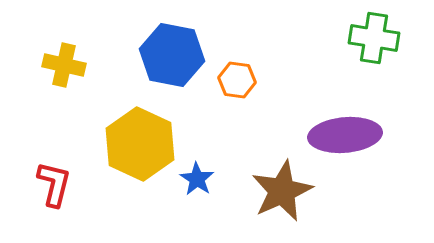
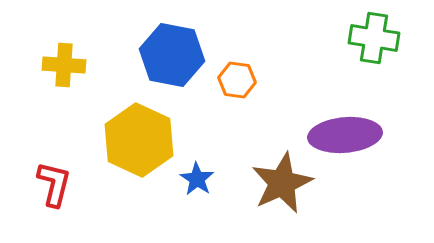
yellow cross: rotated 9 degrees counterclockwise
yellow hexagon: moved 1 px left, 4 px up
brown star: moved 8 px up
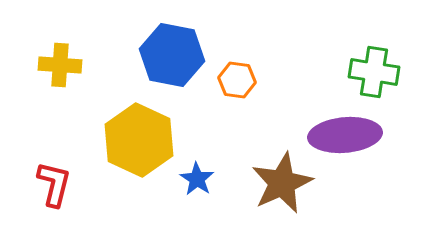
green cross: moved 34 px down
yellow cross: moved 4 px left
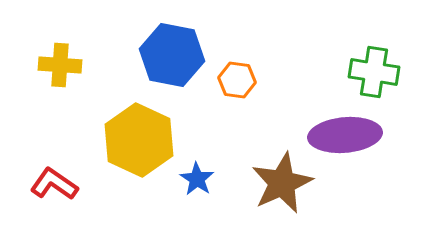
red L-shape: rotated 69 degrees counterclockwise
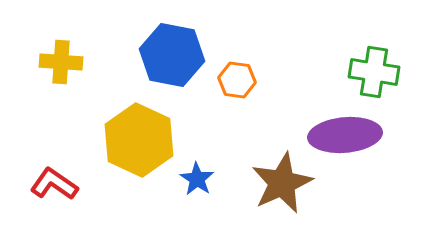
yellow cross: moved 1 px right, 3 px up
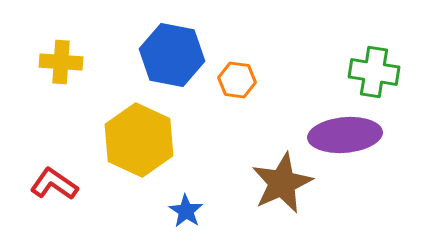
blue star: moved 11 px left, 32 px down
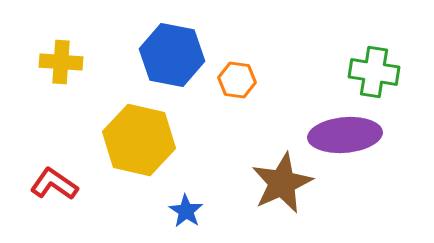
yellow hexagon: rotated 12 degrees counterclockwise
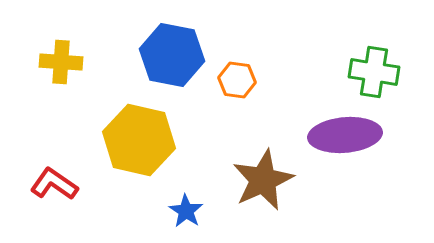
brown star: moved 19 px left, 3 px up
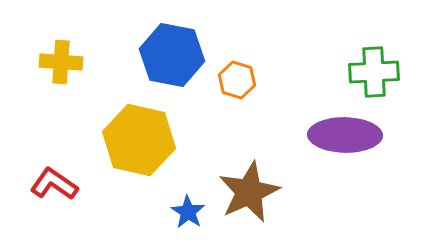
green cross: rotated 12 degrees counterclockwise
orange hexagon: rotated 9 degrees clockwise
purple ellipse: rotated 6 degrees clockwise
brown star: moved 14 px left, 12 px down
blue star: moved 2 px right, 1 px down
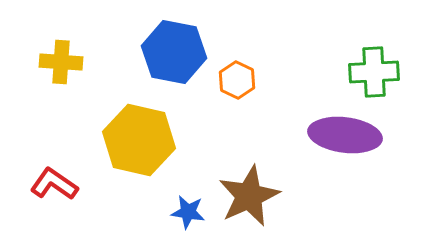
blue hexagon: moved 2 px right, 3 px up
orange hexagon: rotated 9 degrees clockwise
purple ellipse: rotated 6 degrees clockwise
brown star: moved 4 px down
blue star: rotated 24 degrees counterclockwise
